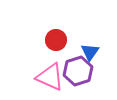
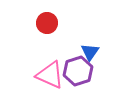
red circle: moved 9 px left, 17 px up
pink triangle: moved 2 px up
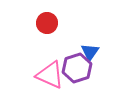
purple hexagon: moved 1 px left, 3 px up
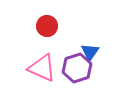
red circle: moved 3 px down
pink triangle: moved 8 px left, 7 px up
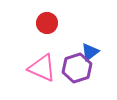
red circle: moved 3 px up
blue triangle: rotated 18 degrees clockwise
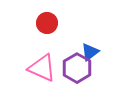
purple hexagon: rotated 12 degrees counterclockwise
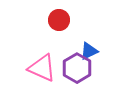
red circle: moved 12 px right, 3 px up
blue triangle: moved 1 px left, 1 px up; rotated 12 degrees clockwise
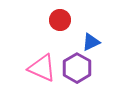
red circle: moved 1 px right
blue triangle: moved 2 px right, 9 px up
